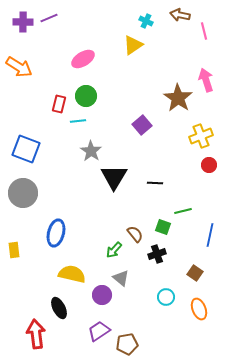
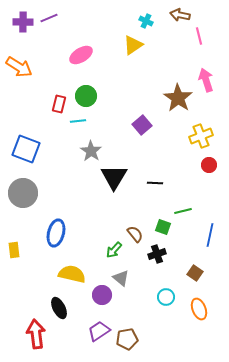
pink line: moved 5 px left, 5 px down
pink ellipse: moved 2 px left, 4 px up
brown pentagon: moved 5 px up
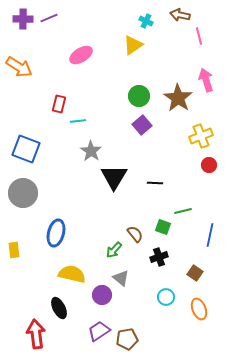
purple cross: moved 3 px up
green circle: moved 53 px right
black cross: moved 2 px right, 3 px down
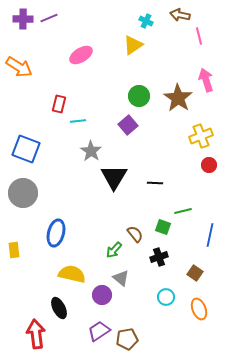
purple square: moved 14 px left
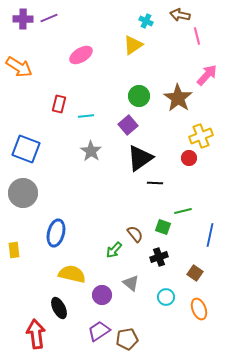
pink line: moved 2 px left
pink arrow: moved 1 px right, 5 px up; rotated 60 degrees clockwise
cyan line: moved 8 px right, 5 px up
red circle: moved 20 px left, 7 px up
black triangle: moved 26 px right, 19 px up; rotated 24 degrees clockwise
gray triangle: moved 10 px right, 5 px down
